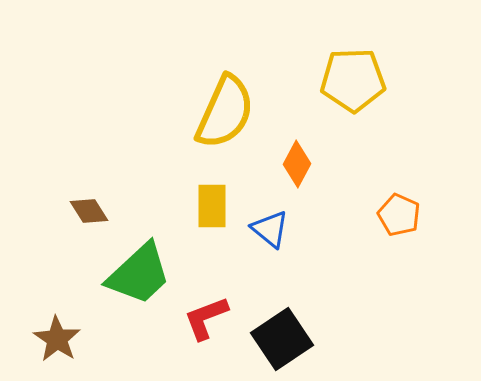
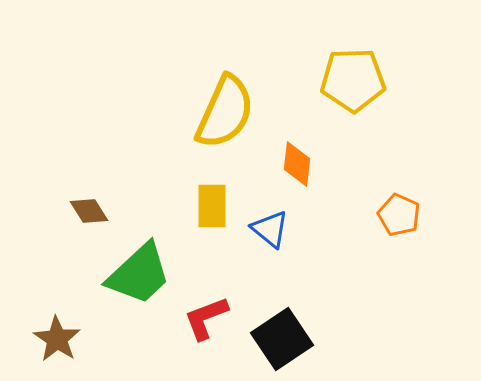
orange diamond: rotated 21 degrees counterclockwise
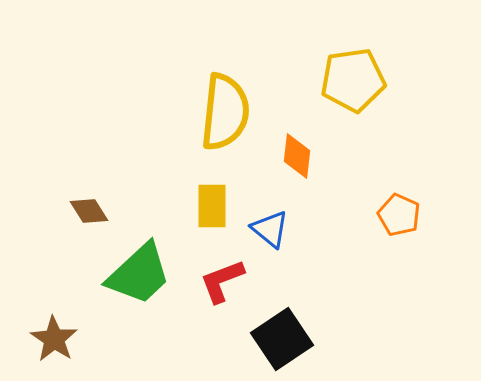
yellow pentagon: rotated 6 degrees counterclockwise
yellow semicircle: rotated 18 degrees counterclockwise
orange diamond: moved 8 px up
red L-shape: moved 16 px right, 37 px up
brown star: moved 3 px left
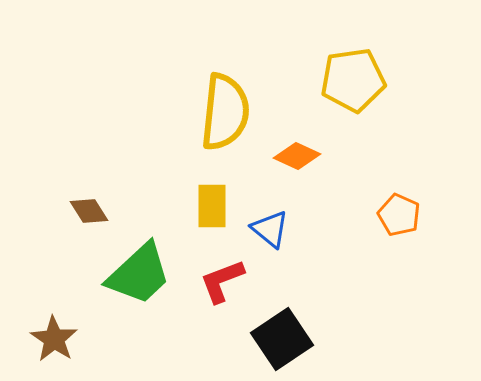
orange diamond: rotated 72 degrees counterclockwise
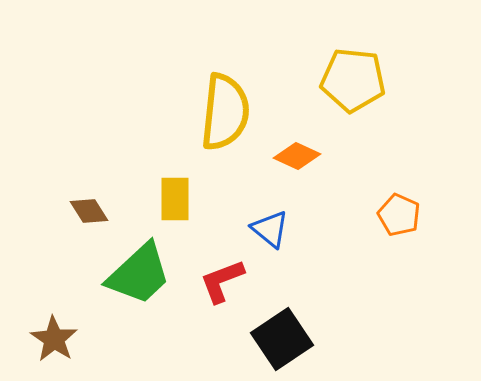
yellow pentagon: rotated 14 degrees clockwise
yellow rectangle: moved 37 px left, 7 px up
